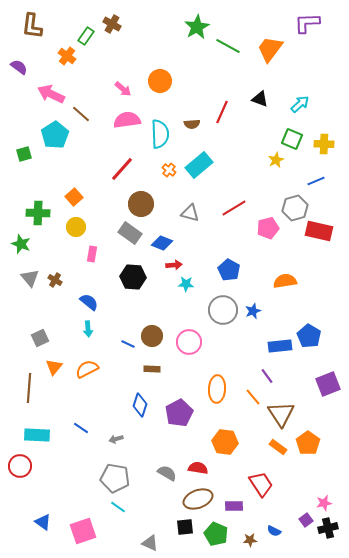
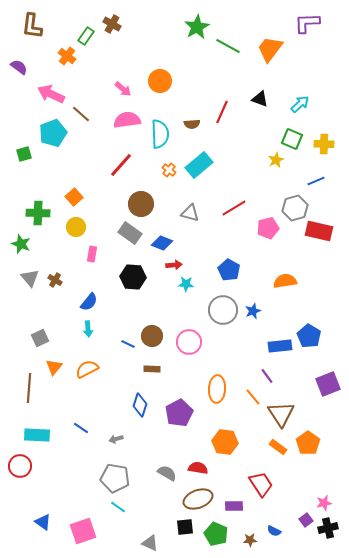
cyan pentagon at (55, 135): moved 2 px left, 2 px up; rotated 12 degrees clockwise
red line at (122, 169): moved 1 px left, 4 px up
blue semicircle at (89, 302): rotated 90 degrees clockwise
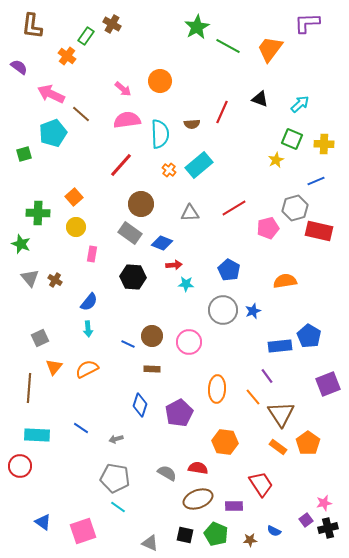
gray triangle at (190, 213): rotated 18 degrees counterclockwise
black square at (185, 527): moved 8 px down; rotated 18 degrees clockwise
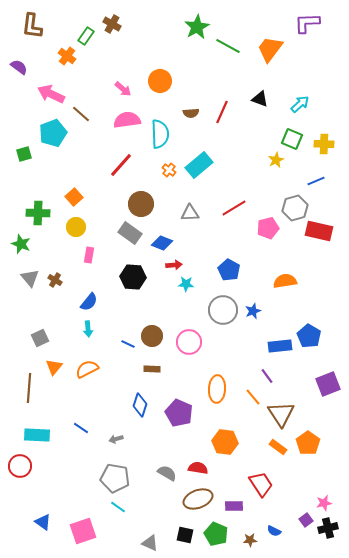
brown semicircle at (192, 124): moved 1 px left, 11 px up
pink rectangle at (92, 254): moved 3 px left, 1 px down
purple pentagon at (179, 413): rotated 20 degrees counterclockwise
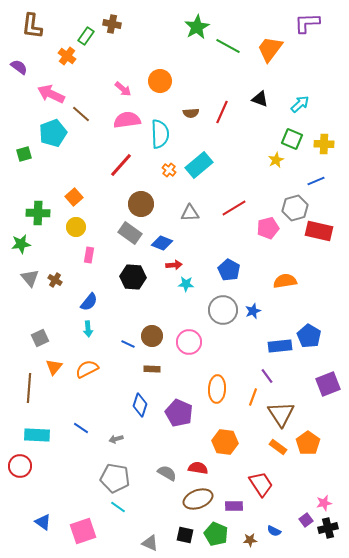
brown cross at (112, 24): rotated 18 degrees counterclockwise
green star at (21, 244): rotated 30 degrees counterclockwise
orange line at (253, 397): rotated 60 degrees clockwise
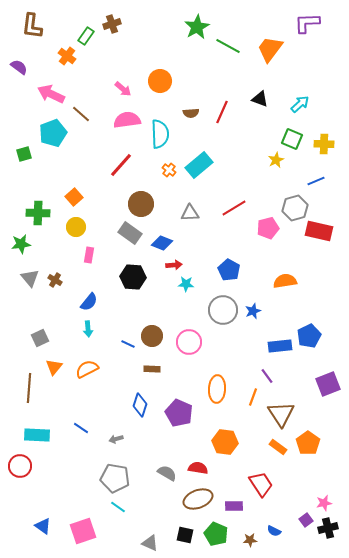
brown cross at (112, 24): rotated 30 degrees counterclockwise
blue pentagon at (309, 336): rotated 15 degrees clockwise
blue triangle at (43, 522): moved 4 px down
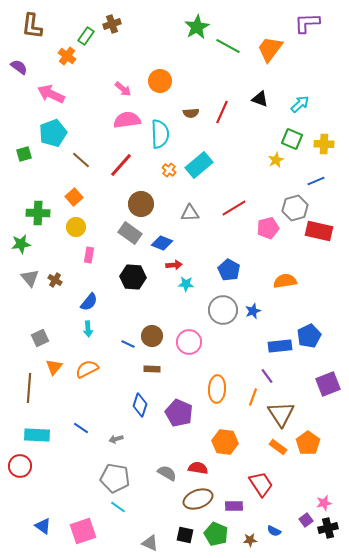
brown line at (81, 114): moved 46 px down
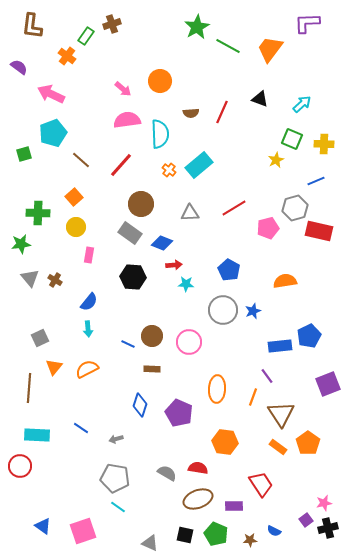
cyan arrow at (300, 104): moved 2 px right
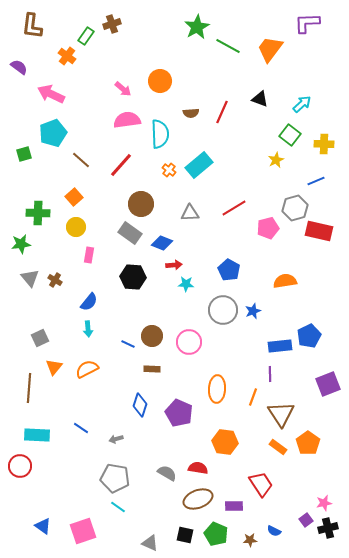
green square at (292, 139): moved 2 px left, 4 px up; rotated 15 degrees clockwise
purple line at (267, 376): moved 3 px right, 2 px up; rotated 35 degrees clockwise
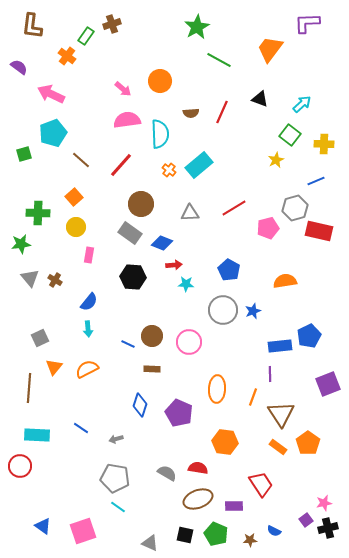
green line at (228, 46): moved 9 px left, 14 px down
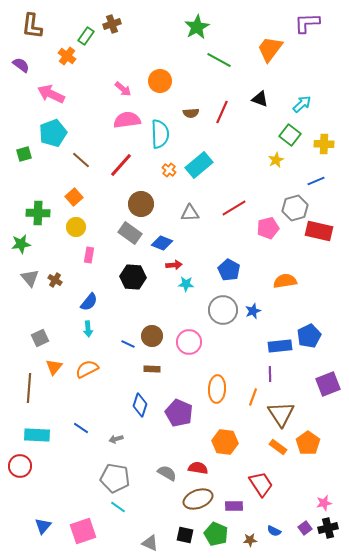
purple semicircle at (19, 67): moved 2 px right, 2 px up
purple square at (306, 520): moved 1 px left, 8 px down
blue triangle at (43, 526): rotated 36 degrees clockwise
